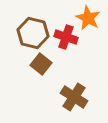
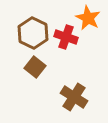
brown hexagon: rotated 12 degrees clockwise
brown square: moved 6 px left, 3 px down
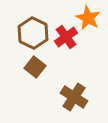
red cross: rotated 35 degrees clockwise
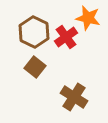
orange star: rotated 15 degrees counterclockwise
brown hexagon: moved 1 px right, 1 px up
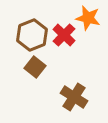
brown hexagon: moved 2 px left, 3 px down; rotated 12 degrees clockwise
red cross: moved 2 px left, 2 px up; rotated 10 degrees counterclockwise
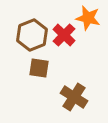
brown square: moved 4 px right, 1 px down; rotated 30 degrees counterclockwise
